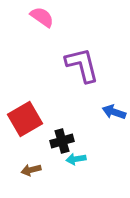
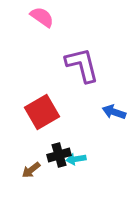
red square: moved 17 px right, 7 px up
black cross: moved 3 px left, 14 px down
brown arrow: rotated 24 degrees counterclockwise
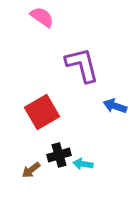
blue arrow: moved 1 px right, 6 px up
cyan arrow: moved 7 px right, 5 px down; rotated 18 degrees clockwise
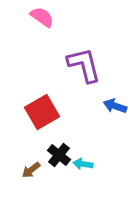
purple L-shape: moved 2 px right
black cross: rotated 35 degrees counterclockwise
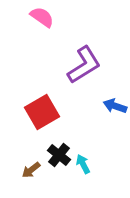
purple L-shape: rotated 72 degrees clockwise
cyan arrow: rotated 54 degrees clockwise
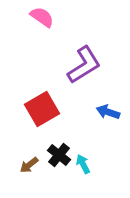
blue arrow: moved 7 px left, 6 px down
red square: moved 3 px up
brown arrow: moved 2 px left, 5 px up
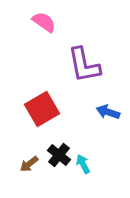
pink semicircle: moved 2 px right, 5 px down
purple L-shape: rotated 111 degrees clockwise
brown arrow: moved 1 px up
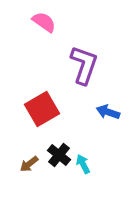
purple L-shape: rotated 150 degrees counterclockwise
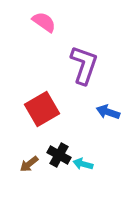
black cross: rotated 10 degrees counterclockwise
cyan arrow: rotated 48 degrees counterclockwise
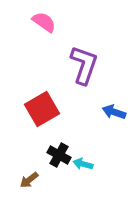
blue arrow: moved 6 px right
brown arrow: moved 16 px down
